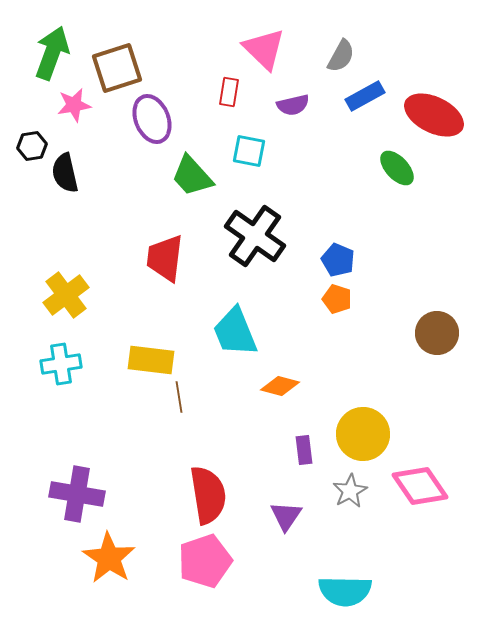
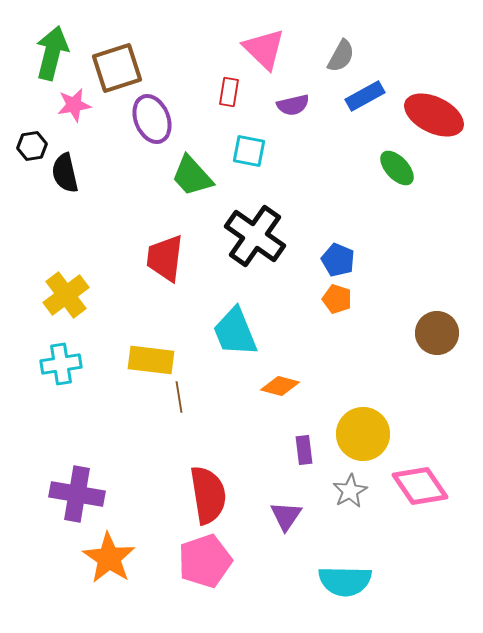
green arrow: rotated 6 degrees counterclockwise
cyan semicircle: moved 10 px up
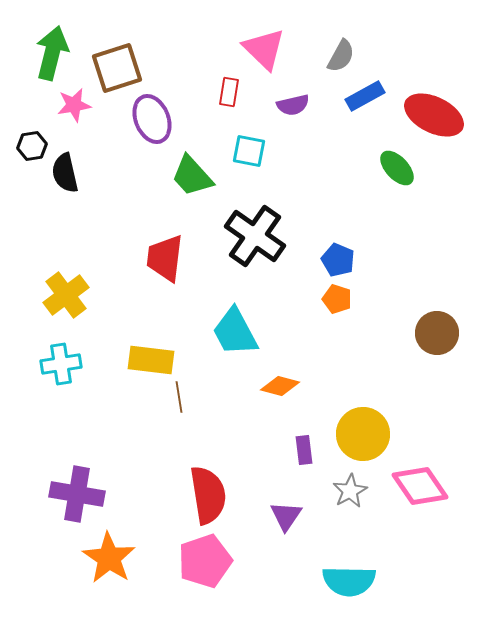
cyan trapezoid: rotated 6 degrees counterclockwise
cyan semicircle: moved 4 px right
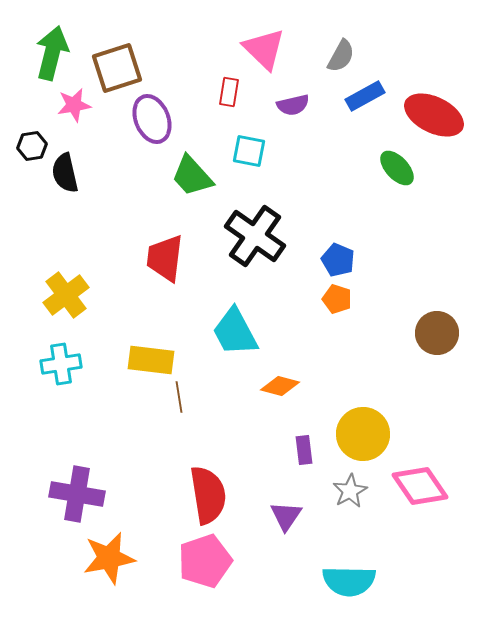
orange star: rotated 28 degrees clockwise
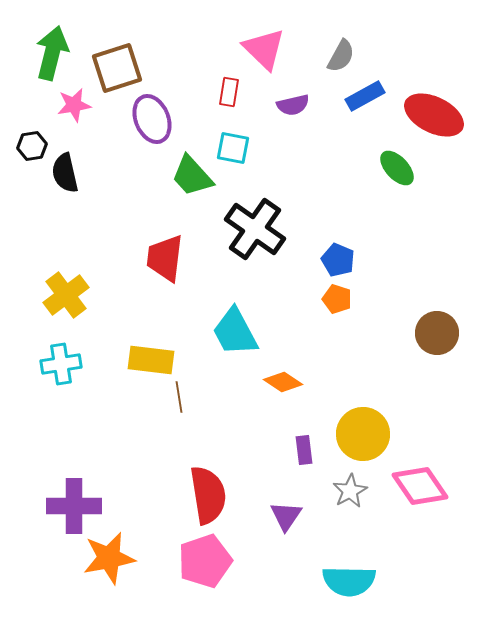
cyan square: moved 16 px left, 3 px up
black cross: moved 7 px up
orange diamond: moved 3 px right, 4 px up; rotated 18 degrees clockwise
purple cross: moved 3 px left, 12 px down; rotated 10 degrees counterclockwise
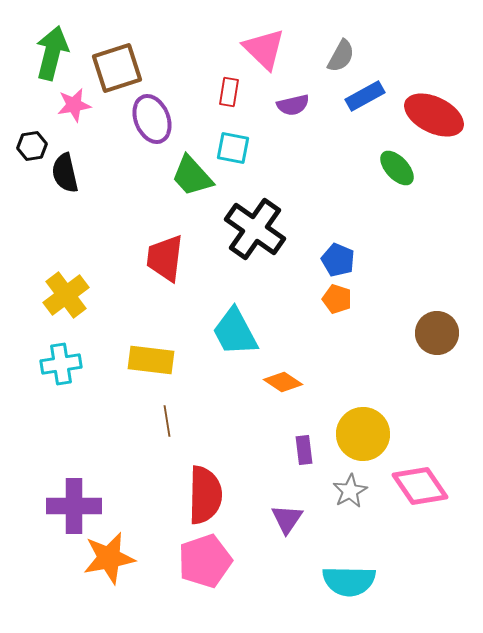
brown line: moved 12 px left, 24 px down
red semicircle: moved 3 px left; rotated 10 degrees clockwise
purple triangle: moved 1 px right, 3 px down
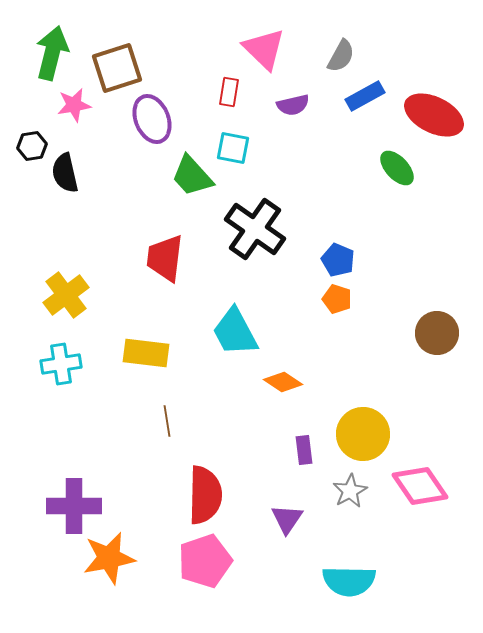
yellow rectangle: moved 5 px left, 7 px up
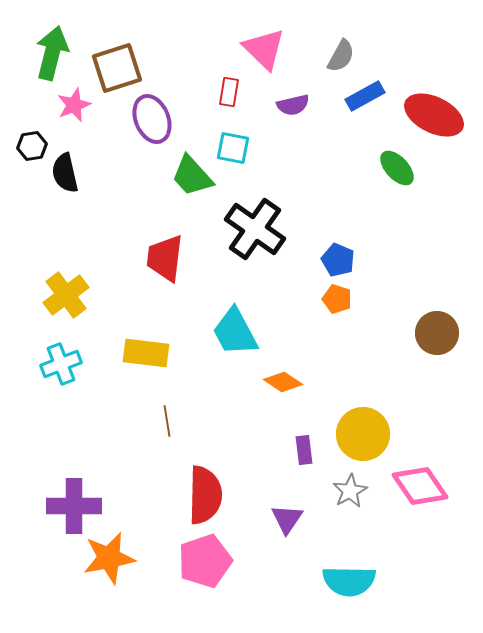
pink star: rotated 12 degrees counterclockwise
cyan cross: rotated 12 degrees counterclockwise
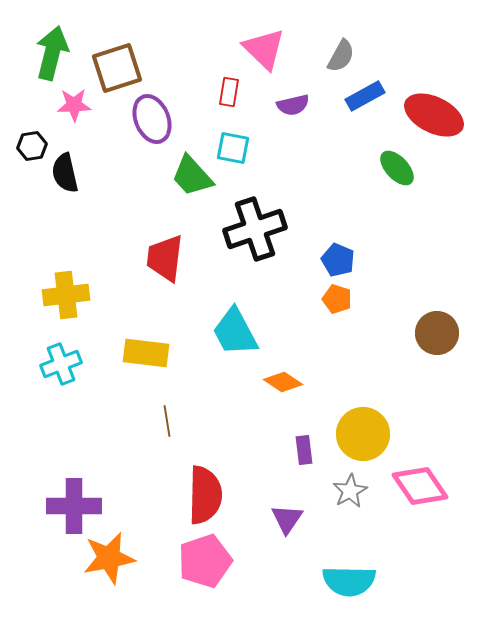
pink star: rotated 20 degrees clockwise
black cross: rotated 36 degrees clockwise
yellow cross: rotated 30 degrees clockwise
